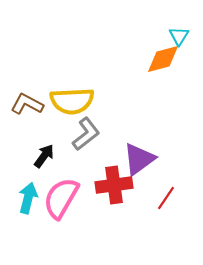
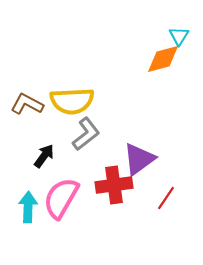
cyan arrow: moved 9 px down; rotated 12 degrees counterclockwise
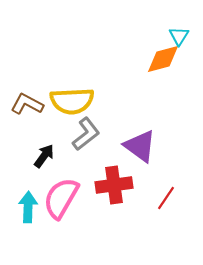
purple triangle: moved 1 px right, 13 px up; rotated 48 degrees counterclockwise
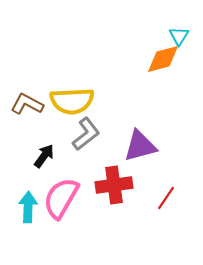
purple triangle: rotated 51 degrees counterclockwise
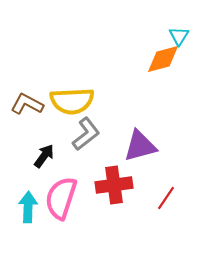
pink semicircle: rotated 12 degrees counterclockwise
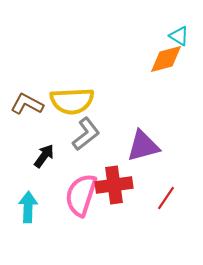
cyan triangle: rotated 30 degrees counterclockwise
orange diamond: moved 3 px right
purple triangle: moved 3 px right
pink semicircle: moved 20 px right, 3 px up
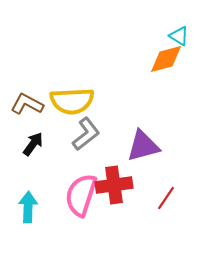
black arrow: moved 11 px left, 12 px up
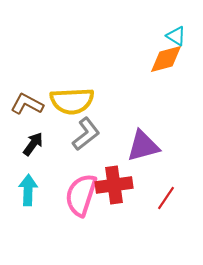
cyan triangle: moved 3 px left
cyan arrow: moved 17 px up
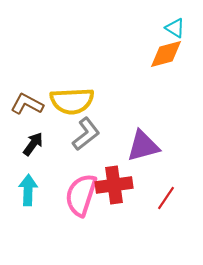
cyan triangle: moved 1 px left, 8 px up
orange diamond: moved 5 px up
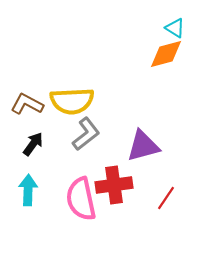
pink semicircle: moved 4 px down; rotated 30 degrees counterclockwise
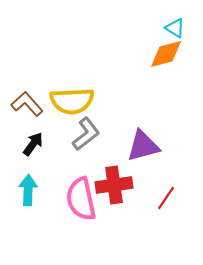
brown L-shape: rotated 20 degrees clockwise
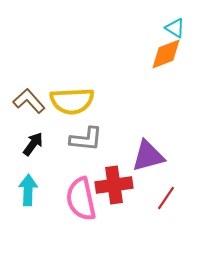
orange diamond: rotated 6 degrees counterclockwise
brown L-shape: moved 2 px right, 3 px up
gray L-shape: moved 5 px down; rotated 44 degrees clockwise
purple triangle: moved 5 px right, 10 px down
